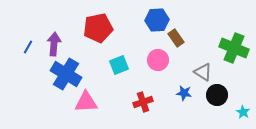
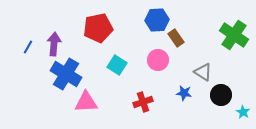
green cross: moved 13 px up; rotated 12 degrees clockwise
cyan square: moved 2 px left; rotated 36 degrees counterclockwise
black circle: moved 4 px right
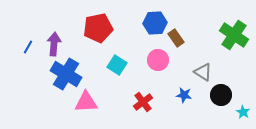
blue hexagon: moved 2 px left, 3 px down
blue star: moved 2 px down
red cross: rotated 18 degrees counterclockwise
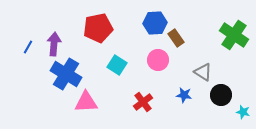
cyan star: rotated 16 degrees counterclockwise
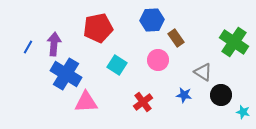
blue hexagon: moved 3 px left, 3 px up
green cross: moved 7 px down
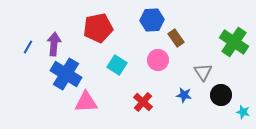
gray triangle: rotated 24 degrees clockwise
red cross: rotated 12 degrees counterclockwise
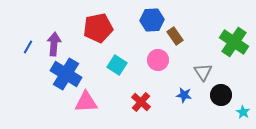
brown rectangle: moved 1 px left, 2 px up
red cross: moved 2 px left
cyan star: rotated 16 degrees clockwise
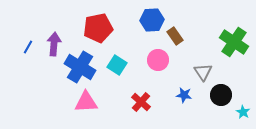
blue cross: moved 14 px right, 7 px up
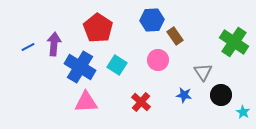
red pentagon: rotated 28 degrees counterclockwise
blue line: rotated 32 degrees clockwise
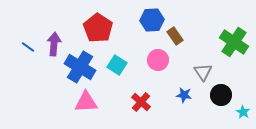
blue line: rotated 64 degrees clockwise
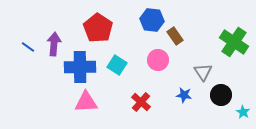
blue hexagon: rotated 10 degrees clockwise
blue cross: rotated 32 degrees counterclockwise
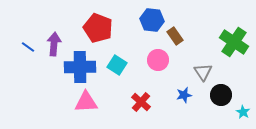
red pentagon: rotated 12 degrees counterclockwise
blue star: rotated 21 degrees counterclockwise
